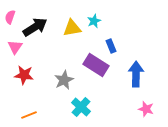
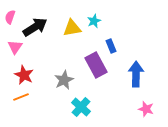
purple rectangle: rotated 30 degrees clockwise
red star: rotated 18 degrees clockwise
orange line: moved 8 px left, 18 px up
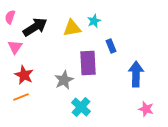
purple rectangle: moved 8 px left, 2 px up; rotated 25 degrees clockwise
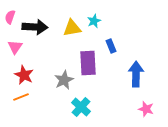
black arrow: rotated 35 degrees clockwise
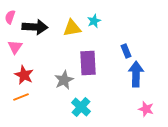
blue rectangle: moved 15 px right, 5 px down
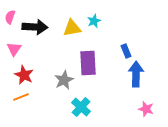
pink triangle: moved 1 px left, 2 px down
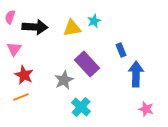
blue rectangle: moved 5 px left, 1 px up
purple rectangle: moved 1 px left, 1 px down; rotated 40 degrees counterclockwise
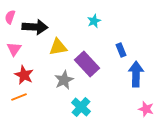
yellow triangle: moved 14 px left, 19 px down
orange line: moved 2 px left
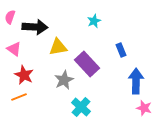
pink triangle: rotated 28 degrees counterclockwise
blue arrow: moved 7 px down
pink star: moved 2 px left, 1 px up
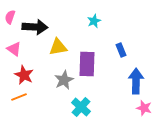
purple rectangle: rotated 45 degrees clockwise
